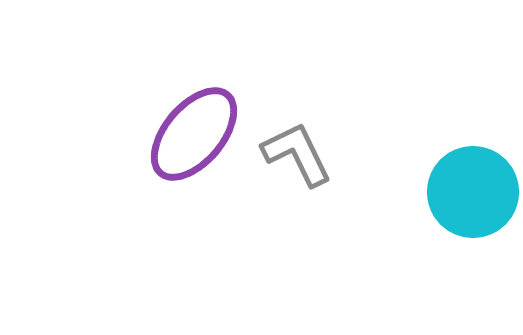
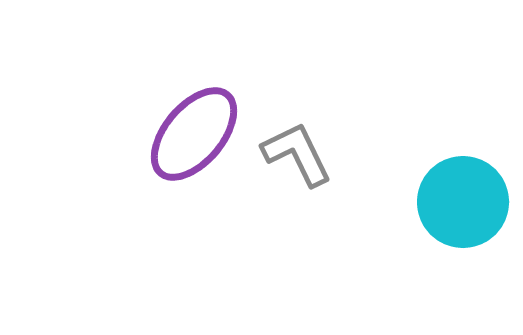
cyan circle: moved 10 px left, 10 px down
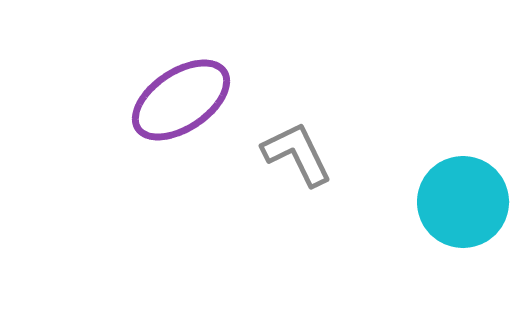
purple ellipse: moved 13 px left, 34 px up; rotated 16 degrees clockwise
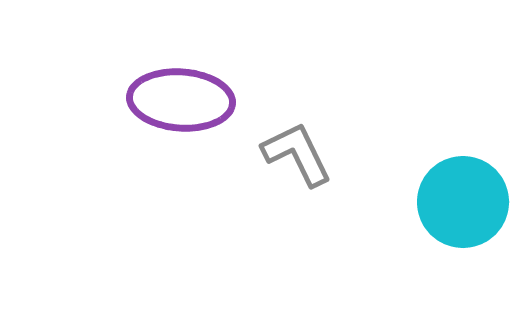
purple ellipse: rotated 38 degrees clockwise
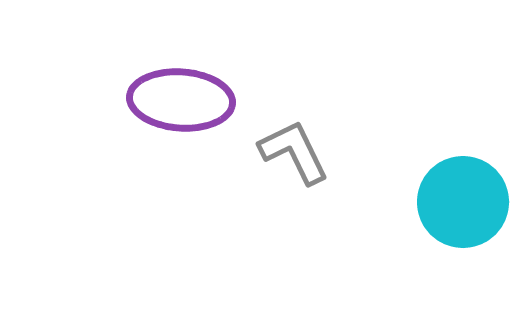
gray L-shape: moved 3 px left, 2 px up
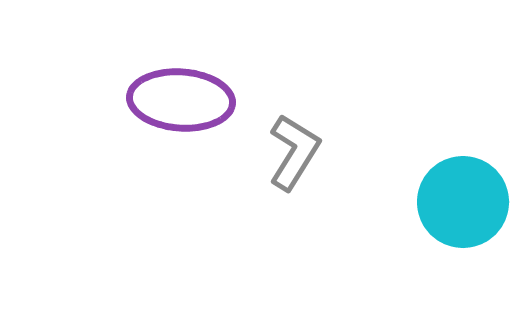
gray L-shape: rotated 58 degrees clockwise
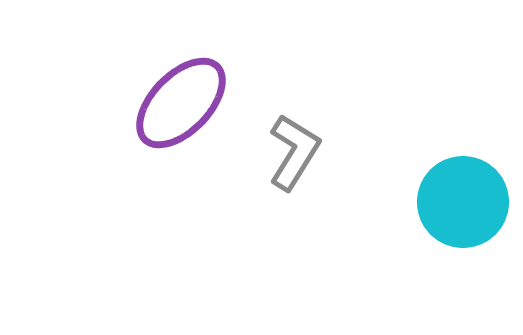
purple ellipse: moved 3 px down; rotated 50 degrees counterclockwise
